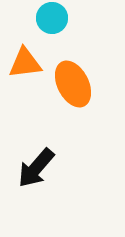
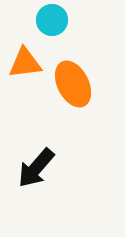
cyan circle: moved 2 px down
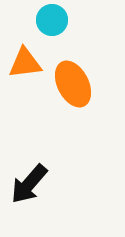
black arrow: moved 7 px left, 16 px down
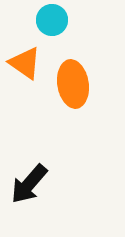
orange triangle: rotated 42 degrees clockwise
orange ellipse: rotated 18 degrees clockwise
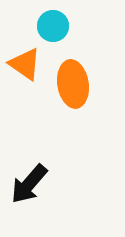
cyan circle: moved 1 px right, 6 px down
orange triangle: moved 1 px down
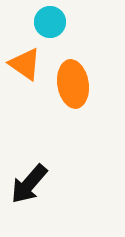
cyan circle: moved 3 px left, 4 px up
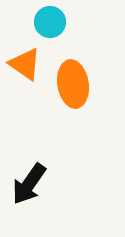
black arrow: rotated 6 degrees counterclockwise
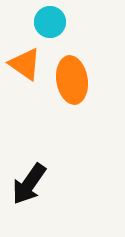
orange ellipse: moved 1 px left, 4 px up
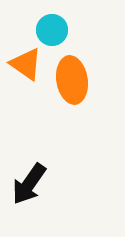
cyan circle: moved 2 px right, 8 px down
orange triangle: moved 1 px right
